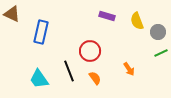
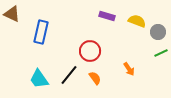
yellow semicircle: rotated 132 degrees clockwise
black line: moved 4 px down; rotated 60 degrees clockwise
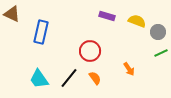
black line: moved 3 px down
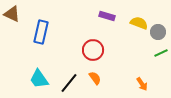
yellow semicircle: moved 2 px right, 2 px down
red circle: moved 3 px right, 1 px up
orange arrow: moved 13 px right, 15 px down
black line: moved 5 px down
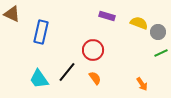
black line: moved 2 px left, 11 px up
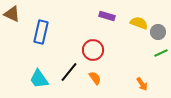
black line: moved 2 px right
